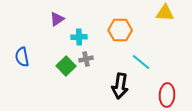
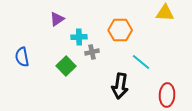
gray cross: moved 6 px right, 7 px up
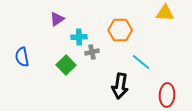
green square: moved 1 px up
